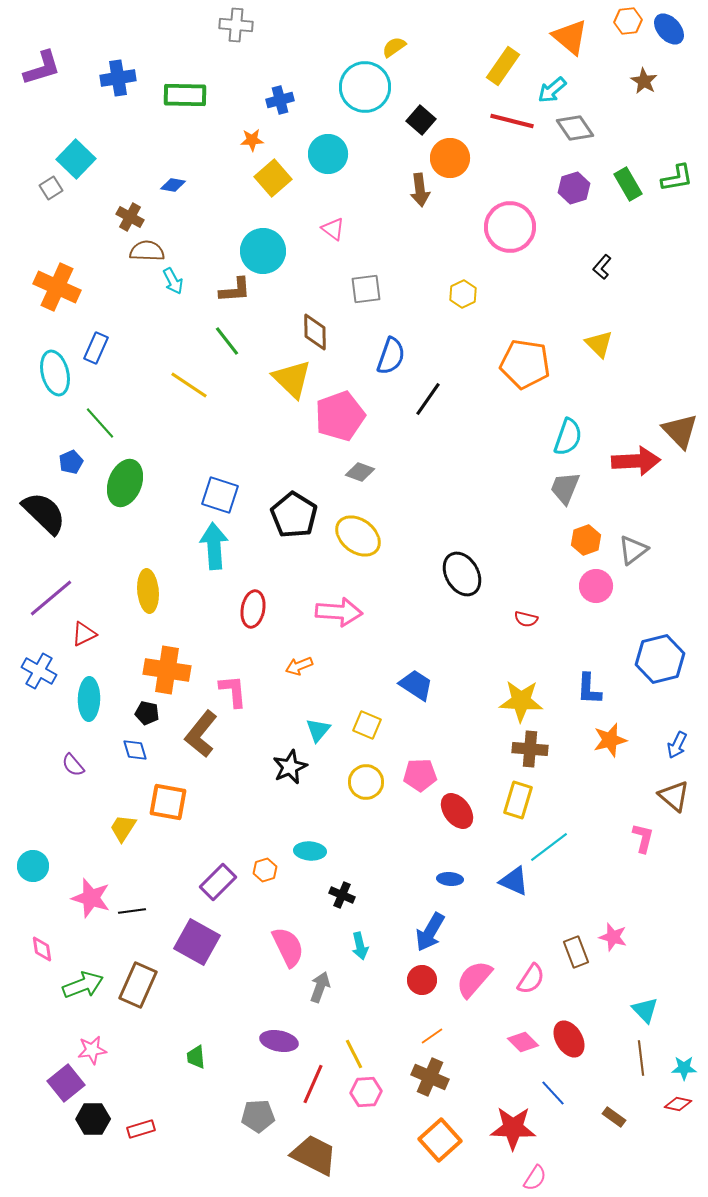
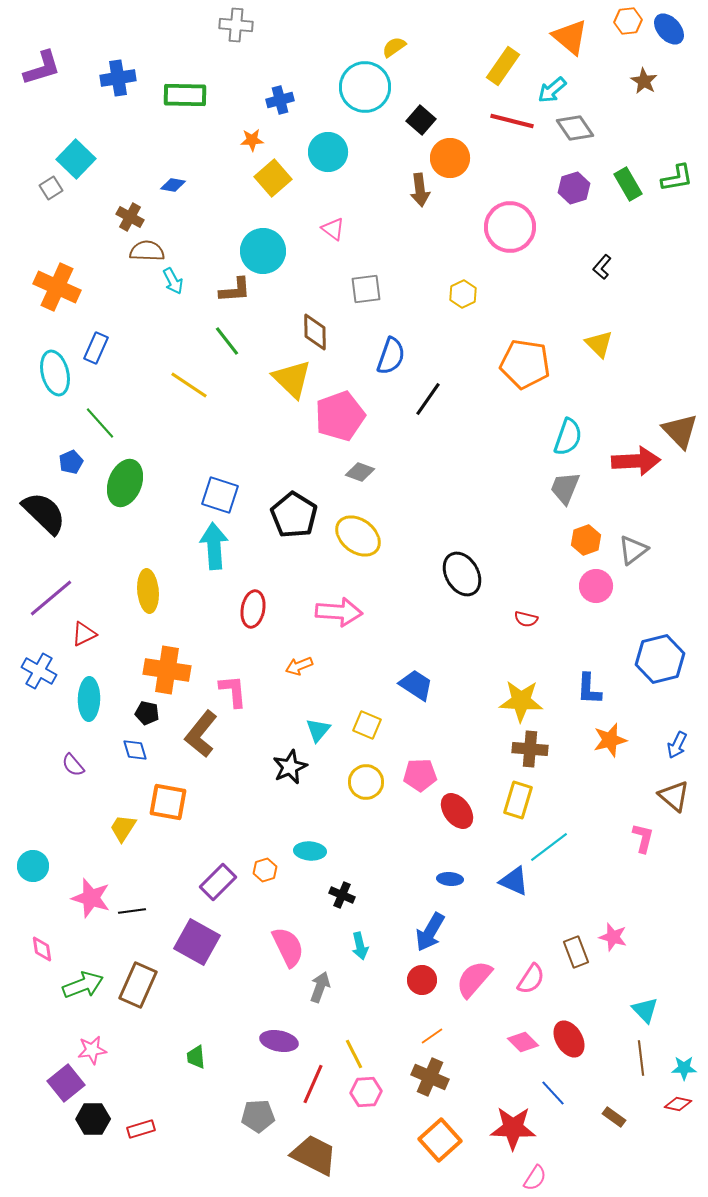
cyan circle at (328, 154): moved 2 px up
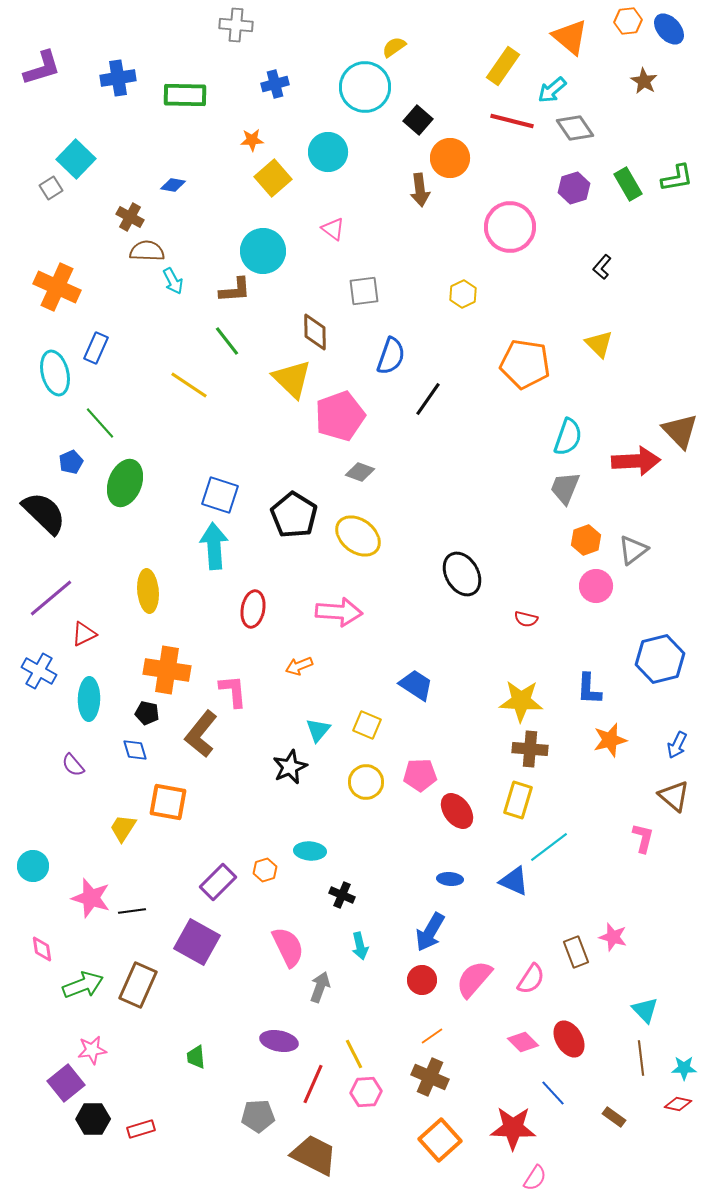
blue cross at (280, 100): moved 5 px left, 16 px up
black square at (421, 120): moved 3 px left
gray square at (366, 289): moved 2 px left, 2 px down
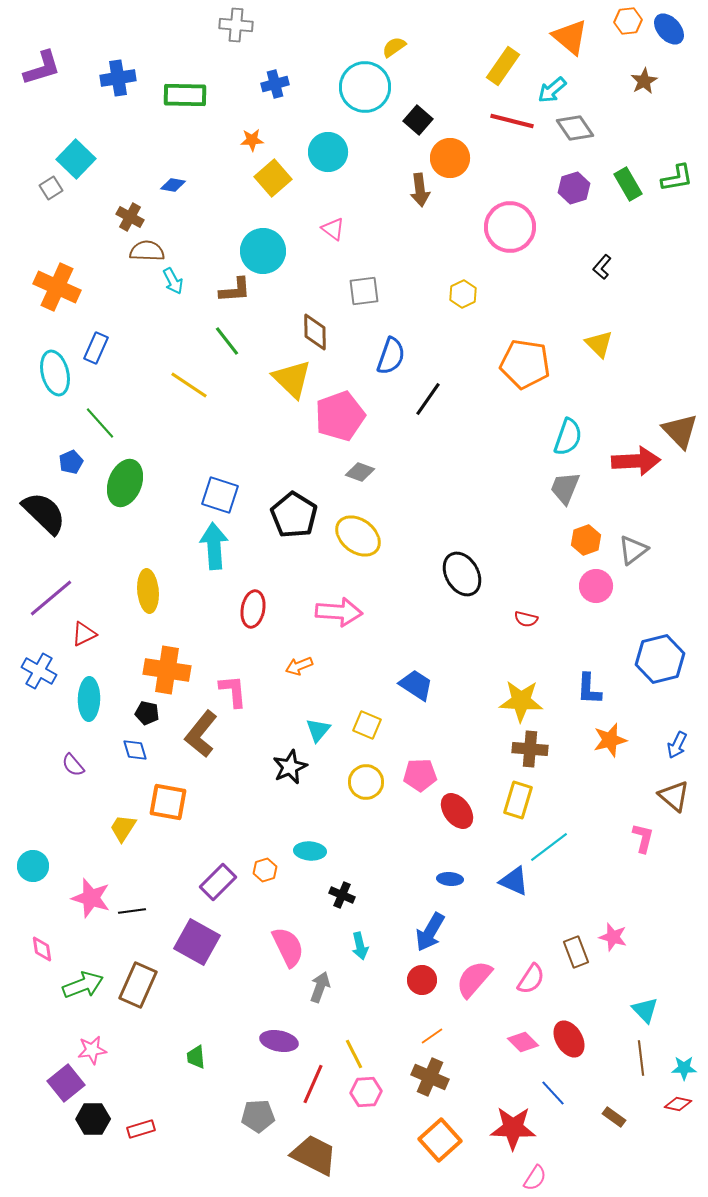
brown star at (644, 81): rotated 12 degrees clockwise
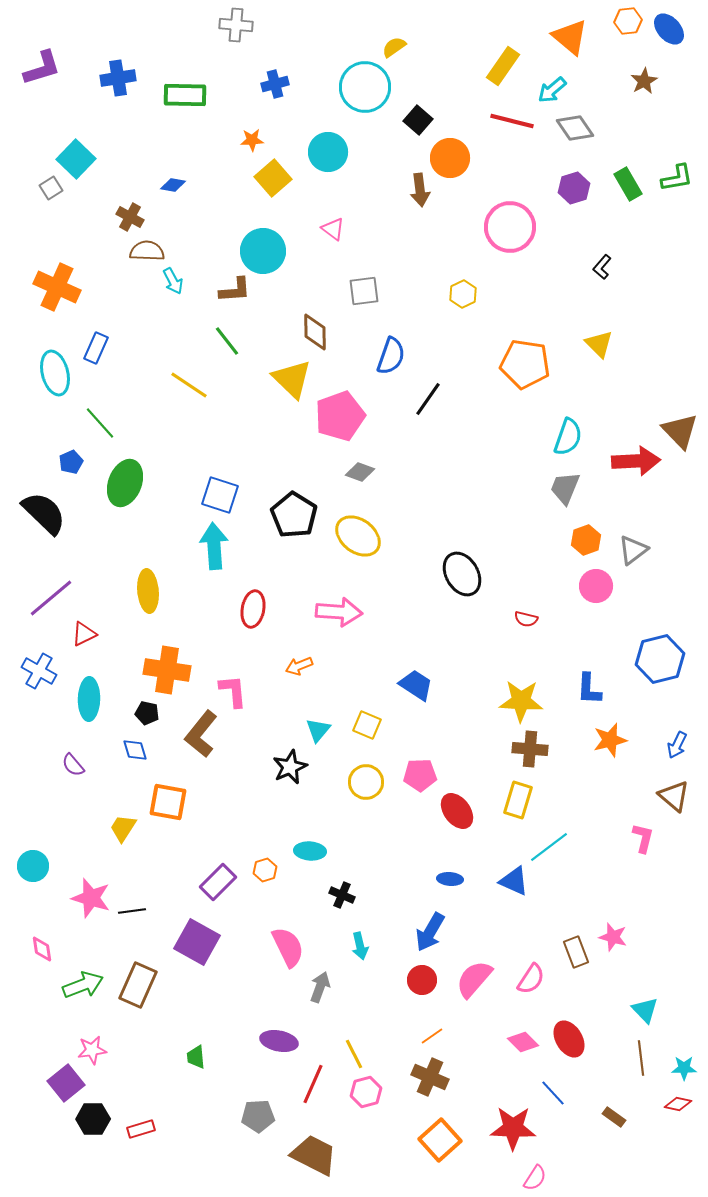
pink hexagon at (366, 1092): rotated 12 degrees counterclockwise
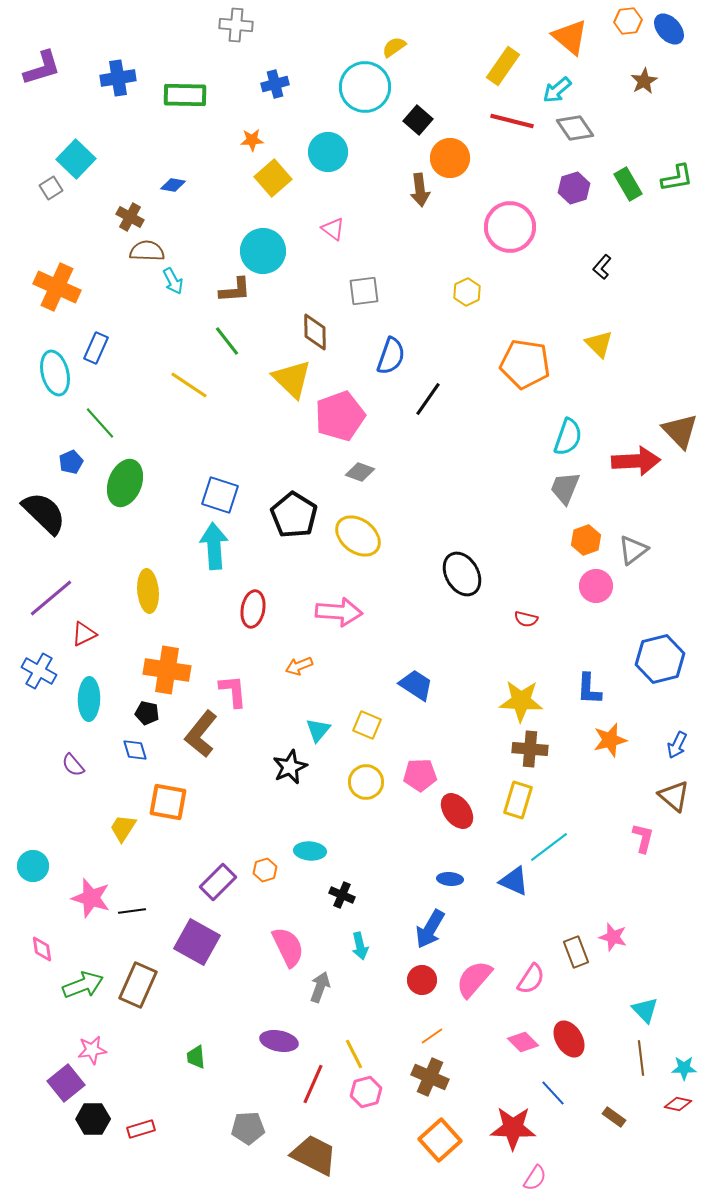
cyan arrow at (552, 90): moved 5 px right
yellow hexagon at (463, 294): moved 4 px right, 2 px up
blue arrow at (430, 932): moved 3 px up
gray pentagon at (258, 1116): moved 10 px left, 12 px down
